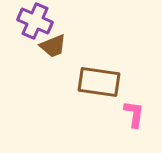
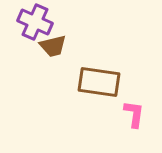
purple cross: moved 1 px down
brown trapezoid: rotated 8 degrees clockwise
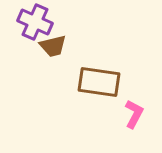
pink L-shape: rotated 20 degrees clockwise
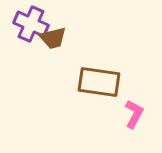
purple cross: moved 4 px left, 2 px down
brown trapezoid: moved 8 px up
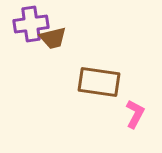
purple cross: rotated 32 degrees counterclockwise
pink L-shape: moved 1 px right
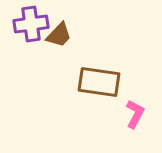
brown trapezoid: moved 6 px right, 3 px up; rotated 32 degrees counterclockwise
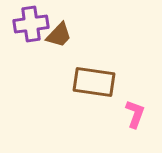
brown rectangle: moved 5 px left
pink L-shape: rotated 8 degrees counterclockwise
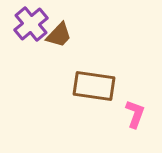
purple cross: rotated 32 degrees counterclockwise
brown rectangle: moved 4 px down
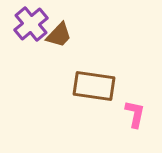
pink L-shape: rotated 8 degrees counterclockwise
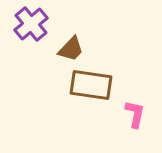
brown trapezoid: moved 12 px right, 14 px down
brown rectangle: moved 3 px left, 1 px up
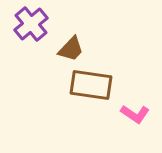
pink L-shape: rotated 112 degrees clockwise
